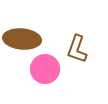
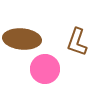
brown L-shape: moved 7 px up
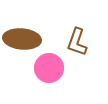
pink circle: moved 4 px right, 1 px up
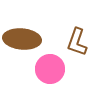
pink circle: moved 1 px right, 1 px down
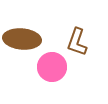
pink circle: moved 2 px right, 2 px up
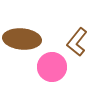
brown L-shape: rotated 20 degrees clockwise
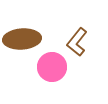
brown ellipse: rotated 9 degrees counterclockwise
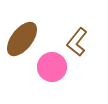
brown ellipse: rotated 48 degrees counterclockwise
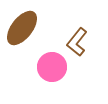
brown ellipse: moved 11 px up
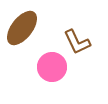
brown L-shape: rotated 64 degrees counterclockwise
